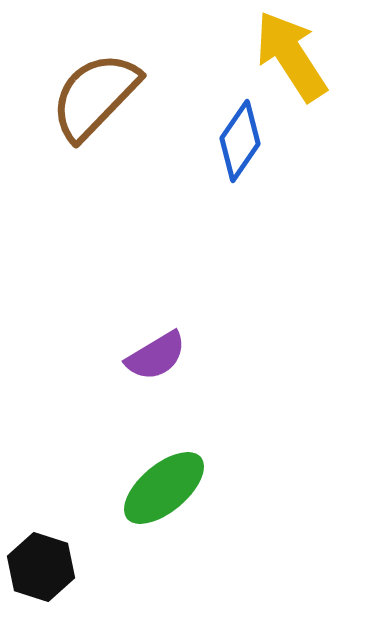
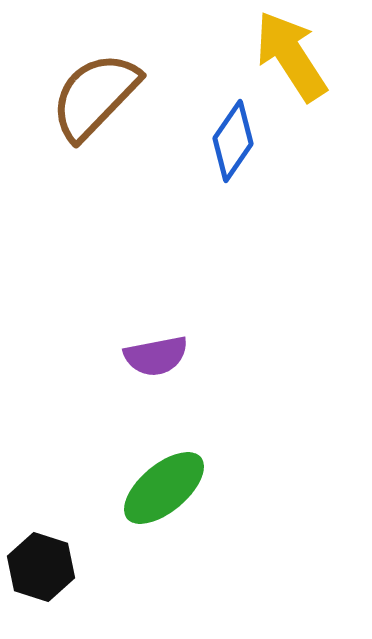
blue diamond: moved 7 px left
purple semicircle: rotated 20 degrees clockwise
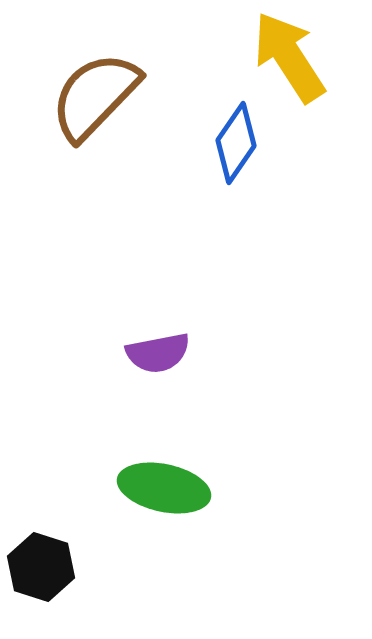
yellow arrow: moved 2 px left, 1 px down
blue diamond: moved 3 px right, 2 px down
purple semicircle: moved 2 px right, 3 px up
green ellipse: rotated 52 degrees clockwise
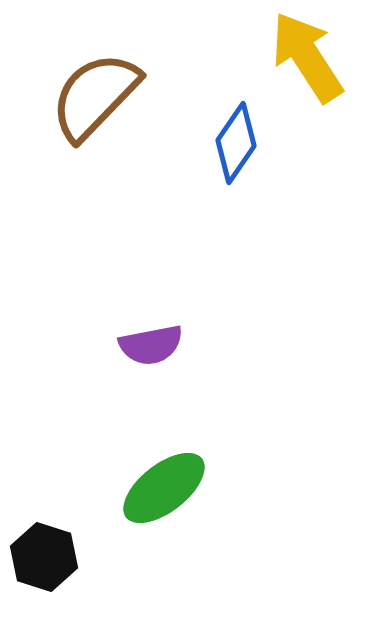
yellow arrow: moved 18 px right
purple semicircle: moved 7 px left, 8 px up
green ellipse: rotated 50 degrees counterclockwise
black hexagon: moved 3 px right, 10 px up
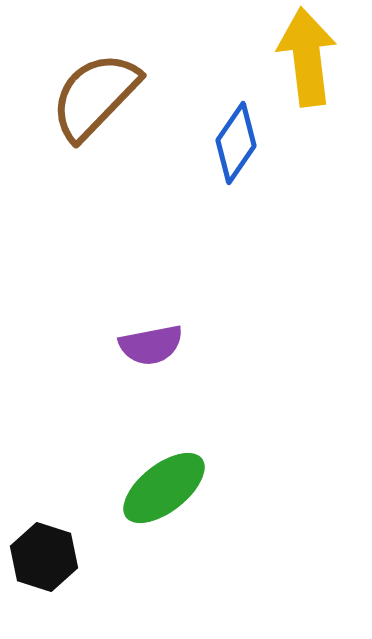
yellow arrow: rotated 26 degrees clockwise
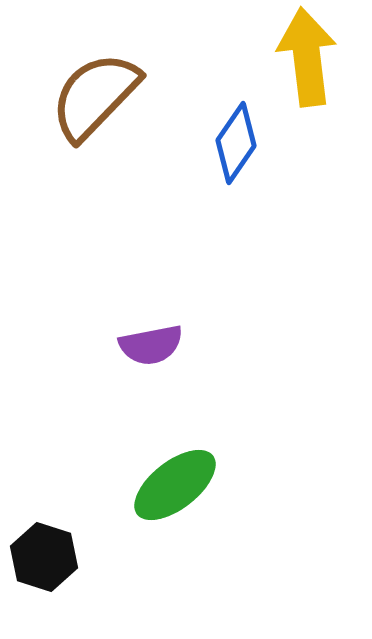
green ellipse: moved 11 px right, 3 px up
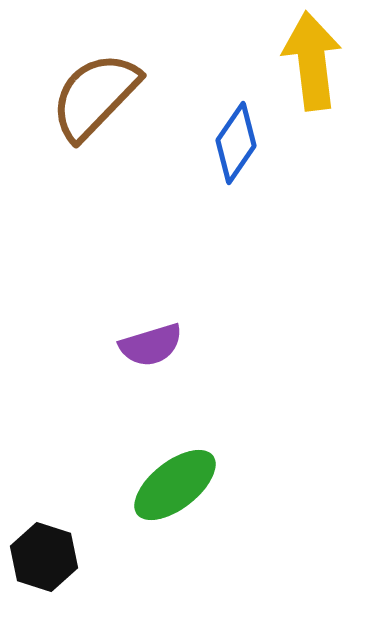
yellow arrow: moved 5 px right, 4 px down
purple semicircle: rotated 6 degrees counterclockwise
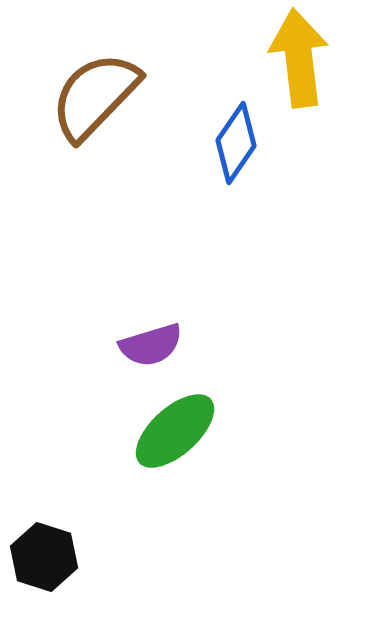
yellow arrow: moved 13 px left, 3 px up
green ellipse: moved 54 px up; rotated 4 degrees counterclockwise
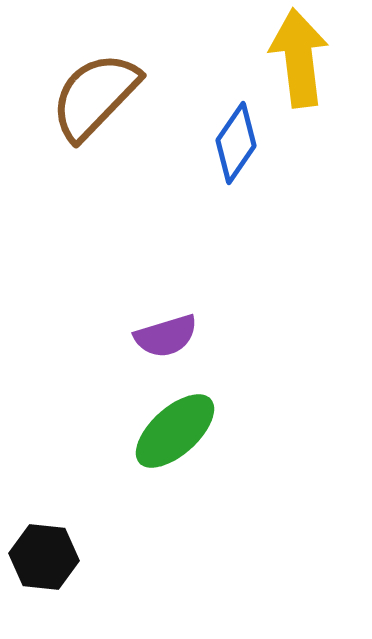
purple semicircle: moved 15 px right, 9 px up
black hexagon: rotated 12 degrees counterclockwise
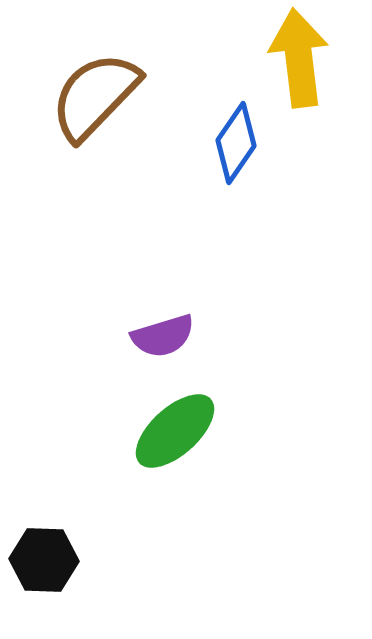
purple semicircle: moved 3 px left
black hexagon: moved 3 px down; rotated 4 degrees counterclockwise
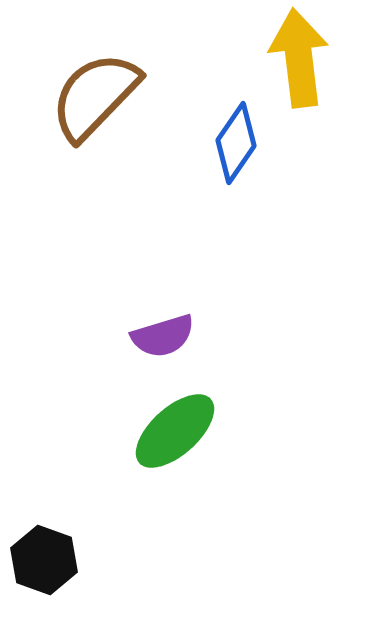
black hexagon: rotated 18 degrees clockwise
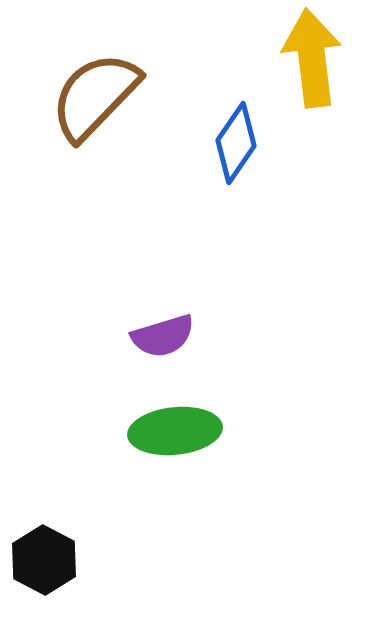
yellow arrow: moved 13 px right
green ellipse: rotated 36 degrees clockwise
black hexagon: rotated 8 degrees clockwise
